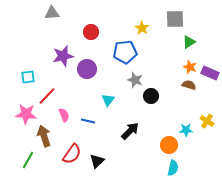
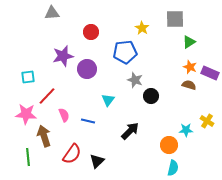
green line: moved 3 px up; rotated 36 degrees counterclockwise
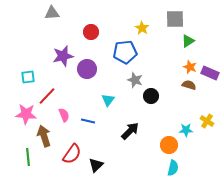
green triangle: moved 1 px left, 1 px up
black triangle: moved 1 px left, 4 px down
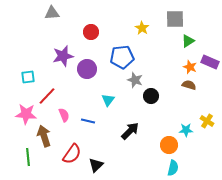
blue pentagon: moved 3 px left, 5 px down
purple rectangle: moved 11 px up
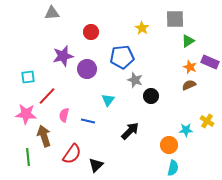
brown semicircle: rotated 40 degrees counterclockwise
pink semicircle: rotated 144 degrees counterclockwise
